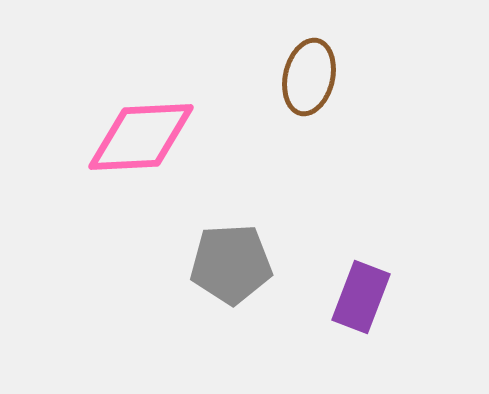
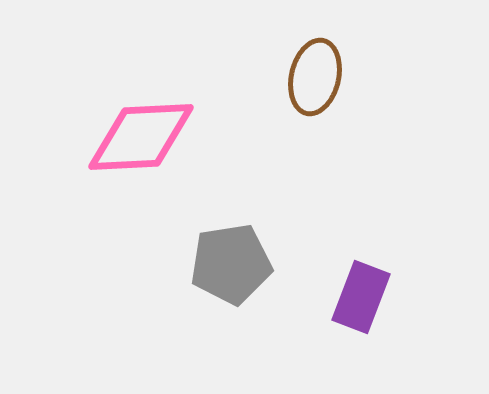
brown ellipse: moved 6 px right
gray pentagon: rotated 6 degrees counterclockwise
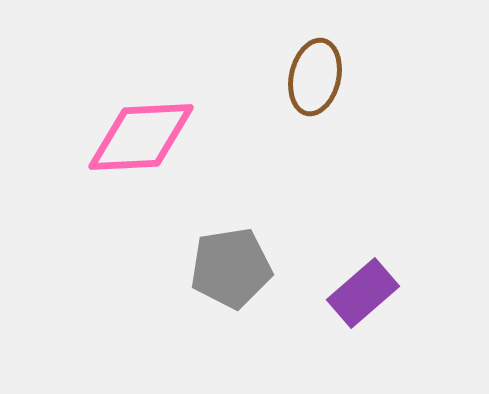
gray pentagon: moved 4 px down
purple rectangle: moved 2 px right, 4 px up; rotated 28 degrees clockwise
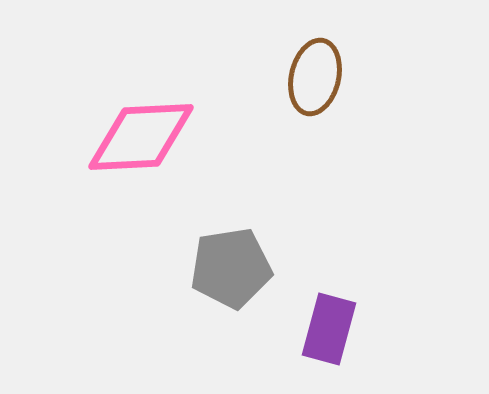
purple rectangle: moved 34 px left, 36 px down; rotated 34 degrees counterclockwise
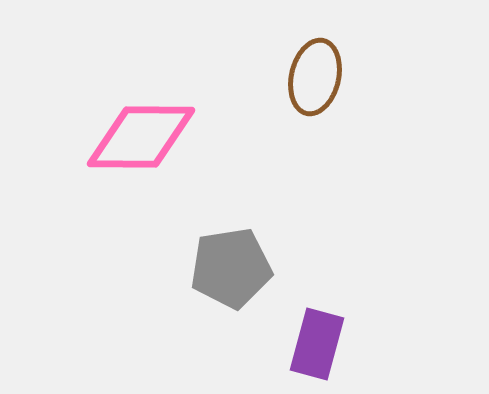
pink diamond: rotated 3 degrees clockwise
purple rectangle: moved 12 px left, 15 px down
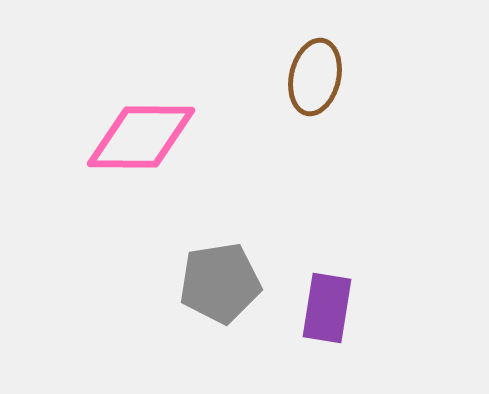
gray pentagon: moved 11 px left, 15 px down
purple rectangle: moved 10 px right, 36 px up; rotated 6 degrees counterclockwise
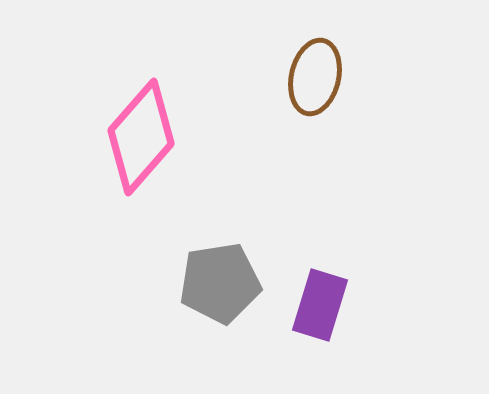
pink diamond: rotated 49 degrees counterclockwise
purple rectangle: moved 7 px left, 3 px up; rotated 8 degrees clockwise
